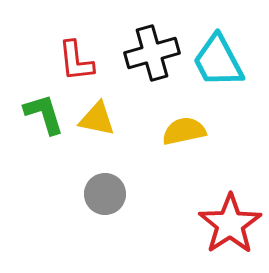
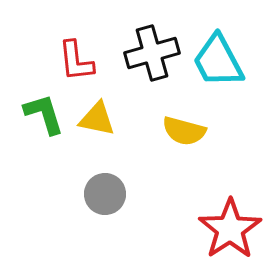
yellow semicircle: rotated 153 degrees counterclockwise
red star: moved 5 px down
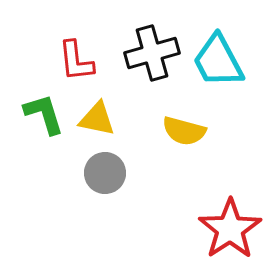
gray circle: moved 21 px up
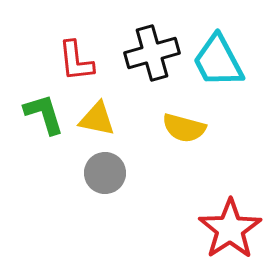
yellow semicircle: moved 3 px up
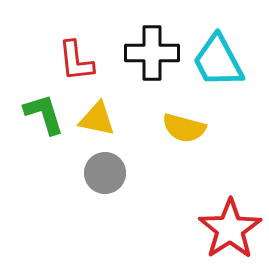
black cross: rotated 16 degrees clockwise
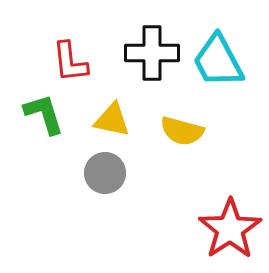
red L-shape: moved 6 px left, 1 px down
yellow triangle: moved 15 px right, 1 px down
yellow semicircle: moved 2 px left, 3 px down
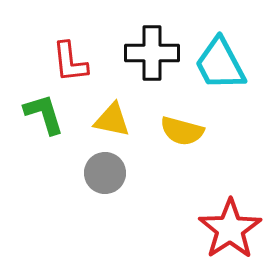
cyan trapezoid: moved 2 px right, 3 px down
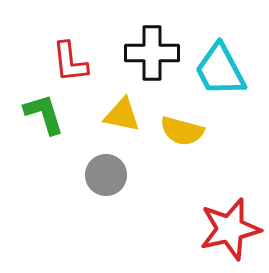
cyan trapezoid: moved 6 px down
yellow triangle: moved 10 px right, 5 px up
gray circle: moved 1 px right, 2 px down
red star: rotated 20 degrees clockwise
